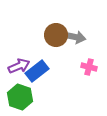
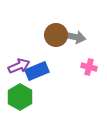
blue rectangle: rotated 15 degrees clockwise
green hexagon: rotated 10 degrees clockwise
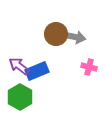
brown circle: moved 1 px up
purple arrow: rotated 120 degrees counterclockwise
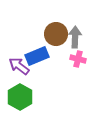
gray arrow: rotated 100 degrees counterclockwise
pink cross: moved 11 px left, 8 px up
blue rectangle: moved 15 px up
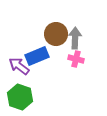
gray arrow: moved 1 px down
pink cross: moved 2 px left
green hexagon: rotated 10 degrees counterclockwise
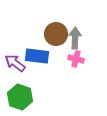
blue rectangle: rotated 30 degrees clockwise
purple arrow: moved 4 px left, 3 px up
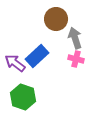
brown circle: moved 15 px up
gray arrow: rotated 20 degrees counterclockwise
blue rectangle: rotated 50 degrees counterclockwise
green hexagon: moved 3 px right
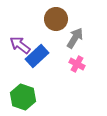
gray arrow: rotated 50 degrees clockwise
pink cross: moved 1 px right, 5 px down; rotated 14 degrees clockwise
purple arrow: moved 5 px right, 18 px up
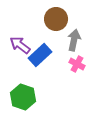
gray arrow: moved 1 px left, 2 px down; rotated 20 degrees counterclockwise
blue rectangle: moved 3 px right, 1 px up
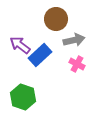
gray arrow: rotated 65 degrees clockwise
